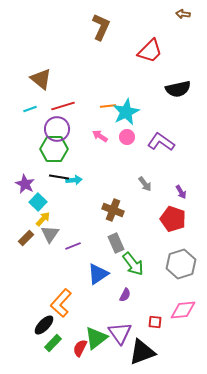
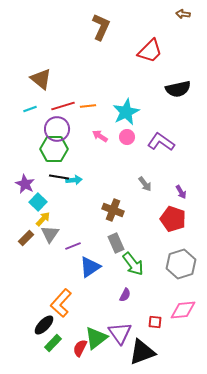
orange line: moved 20 px left
blue triangle: moved 8 px left, 7 px up
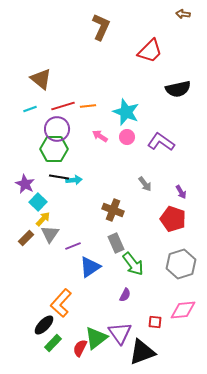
cyan star: rotated 24 degrees counterclockwise
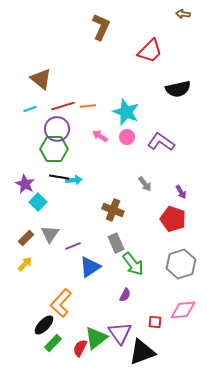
yellow arrow: moved 18 px left, 45 px down
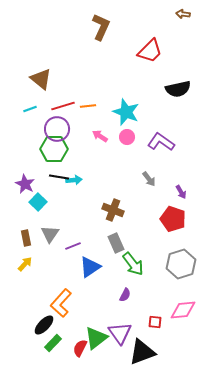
gray arrow: moved 4 px right, 5 px up
brown rectangle: rotated 56 degrees counterclockwise
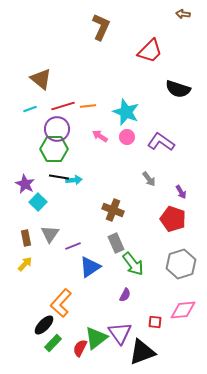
black semicircle: rotated 30 degrees clockwise
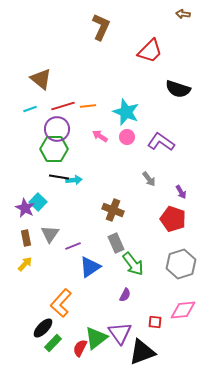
purple star: moved 24 px down
black ellipse: moved 1 px left, 3 px down
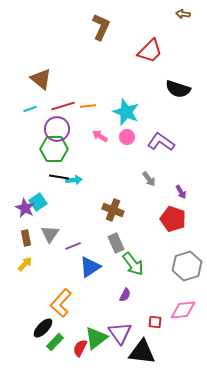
cyan square: rotated 12 degrees clockwise
gray hexagon: moved 6 px right, 2 px down
green rectangle: moved 2 px right, 1 px up
black triangle: rotated 28 degrees clockwise
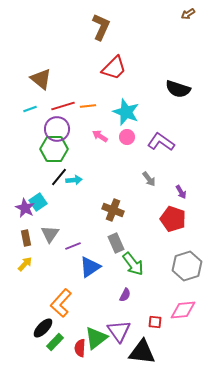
brown arrow: moved 5 px right; rotated 40 degrees counterclockwise
red trapezoid: moved 36 px left, 17 px down
black line: rotated 60 degrees counterclockwise
purple triangle: moved 1 px left, 2 px up
red semicircle: rotated 24 degrees counterclockwise
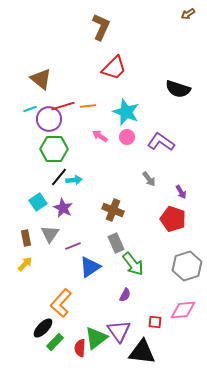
purple circle: moved 8 px left, 10 px up
purple star: moved 38 px right
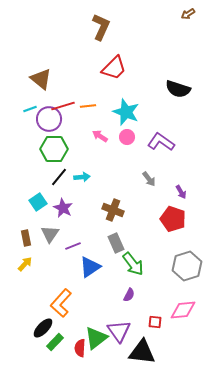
cyan arrow: moved 8 px right, 3 px up
purple semicircle: moved 4 px right
